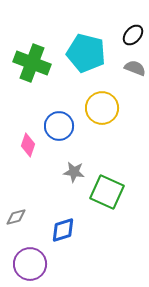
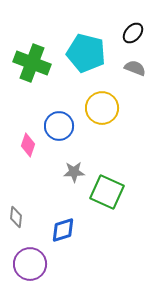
black ellipse: moved 2 px up
gray star: rotated 10 degrees counterclockwise
gray diamond: rotated 70 degrees counterclockwise
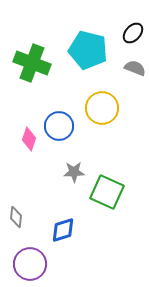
cyan pentagon: moved 2 px right, 3 px up
pink diamond: moved 1 px right, 6 px up
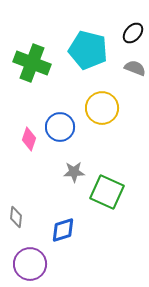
blue circle: moved 1 px right, 1 px down
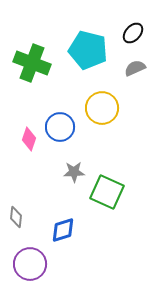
gray semicircle: rotated 45 degrees counterclockwise
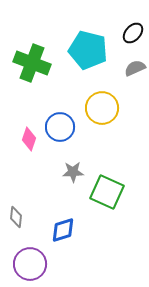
gray star: moved 1 px left
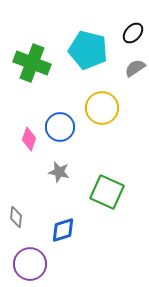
gray semicircle: rotated 10 degrees counterclockwise
gray star: moved 14 px left; rotated 15 degrees clockwise
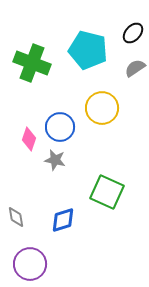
gray star: moved 4 px left, 12 px up
gray diamond: rotated 15 degrees counterclockwise
blue diamond: moved 10 px up
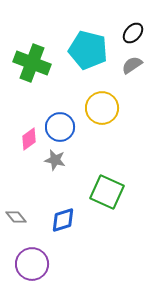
gray semicircle: moved 3 px left, 3 px up
pink diamond: rotated 35 degrees clockwise
gray diamond: rotated 30 degrees counterclockwise
purple circle: moved 2 px right
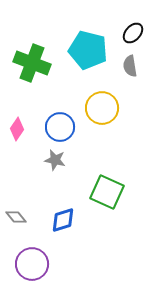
gray semicircle: moved 2 px left, 1 px down; rotated 65 degrees counterclockwise
pink diamond: moved 12 px left, 10 px up; rotated 20 degrees counterclockwise
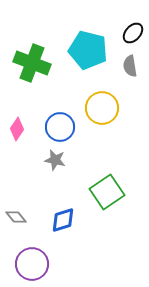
green square: rotated 32 degrees clockwise
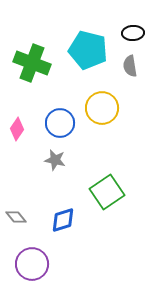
black ellipse: rotated 45 degrees clockwise
blue circle: moved 4 px up
